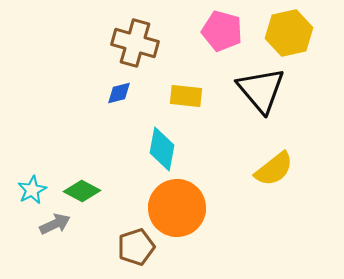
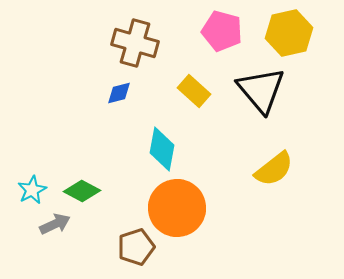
yellow rectangle: moved 8 px right, 5 px up; rotated 36 degrees clockwise
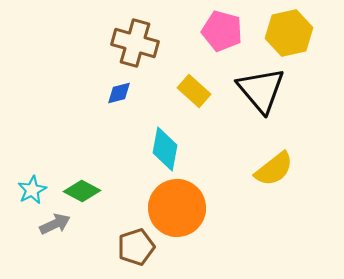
cyan diamond: moved 3 px right
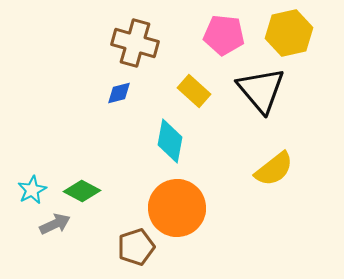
pink pentagon: moved 2 px right, 4 px down; rotated 9 degrees counterclockwise
cyan diamond: moved 5 px right, 8 px up
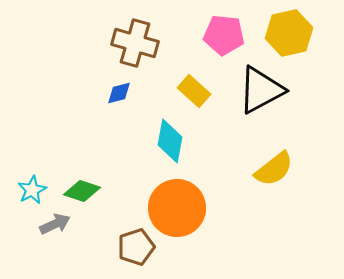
black triangle: rotated 42 degrees clockwise
green diamond: rotated 9 degrees counterclockwise
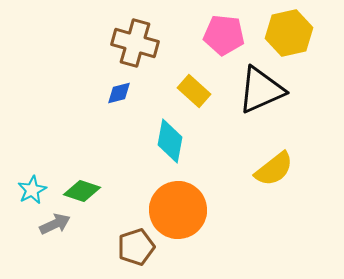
black triangle: rotated 4 degrees clockwise
orange circle: moved 1 px right, 2 px down
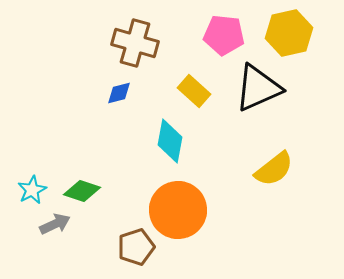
black triangle: moved 3 px left, 2 px up
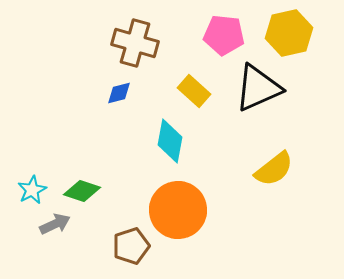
brown pentagon: moved 5 px left, 1 px up
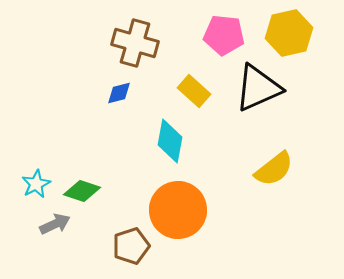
cyan star: moved 4 px right, 6 px up
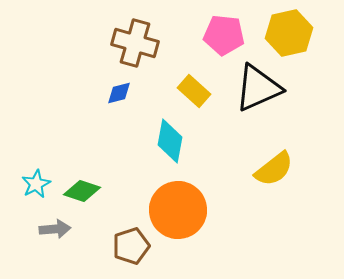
gray arrow: moved 5 px down; rotated 20 degrees clockwise
